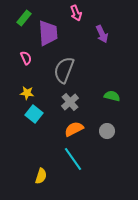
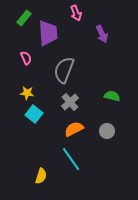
cyan line: moved 2 px left
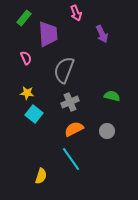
purple trapezoid: moved 1 px down
gray cross: rotated 18 degrees clockwise
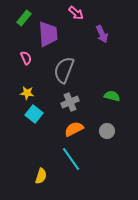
pink arrow: rotated 28 degrees counterclockwise
